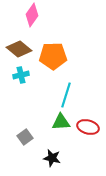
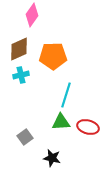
brown diamond: rotated 65 degrees counterclockwise
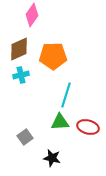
green triangle: moved 1 px left
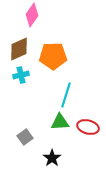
black star: rotated 24 degrees clockwise
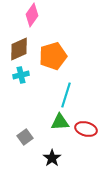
orange pentagon: rotated 16 degrees counterclockwise
red ellipse: moved 2 px left, 2 px down
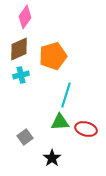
pink diamond: moved 7 px left, 2 px down
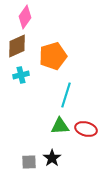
brown diamond: moved 2 px left, 3 px up
green triangle: moved 4 px down
gray square: moved 4 px right, 25 px down; rotated 35 degrees clockwise
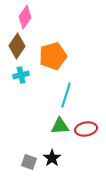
brown diamond: rotated 30 degrees counterclockwise
red ellipse: rotated 25 degrees counterclockwise
gray square: rotated 21 degrees clockwise
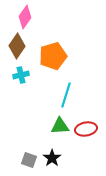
gray square: moved 2 px up
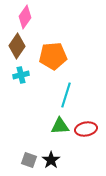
orange pentagon: rotated 12 degrees clockwise
black star: moved 1 px left, 2 px down
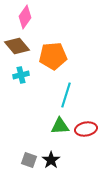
brown diamond: rotated 75 degrees counterclockwise
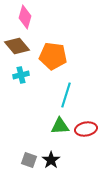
pink diamond: rotated 20 degrees counterclockwise
orange pentagon: rotated 12 degrees clockwise
